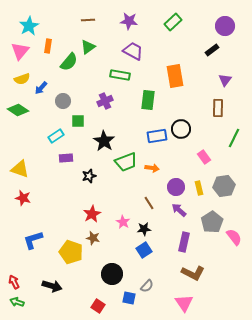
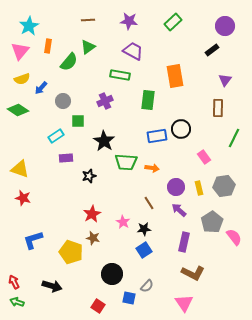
green trapezoid at (126, 162): rotated 25 degrees clockwise
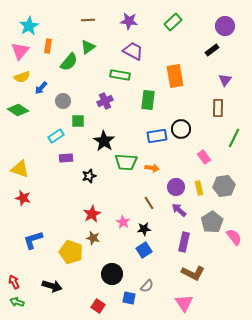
yellow semicircle at (22, 79): moved 2 px up
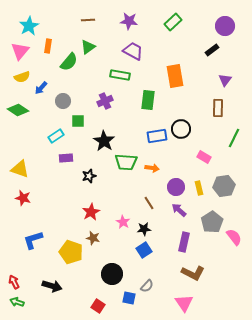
pink rectangle at (204, 157): rotated 24 degrees counterclockwise
red star at (92, 214): moved 1 px left, 2 px up
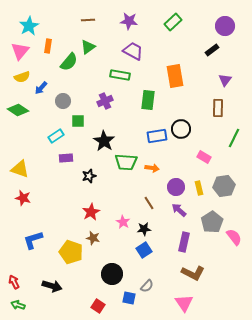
green arrow at (17, 302): moved 1 px right, 3 px down
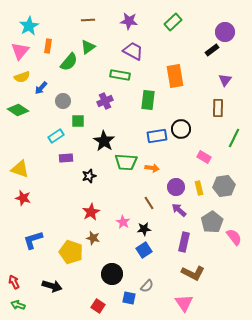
purple circle at (225, 26): moved 6 px down
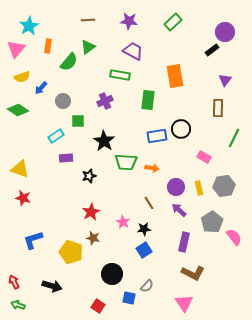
pink triangle at (20, 51): moved 4 px left, 2 px up
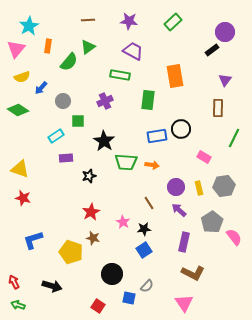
orange arrow at (152, 168): moved 3 px up
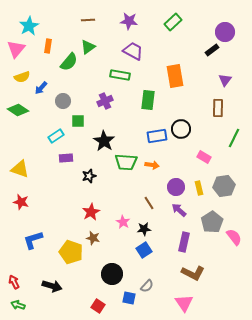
red star at (23, 198): moved 2 px left, 4 px down
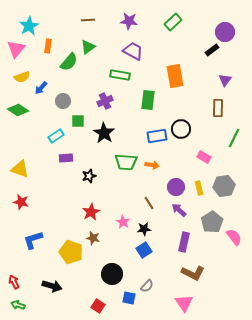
black star at (104, 141): moved 8 px up
